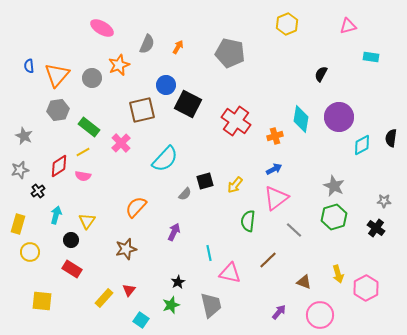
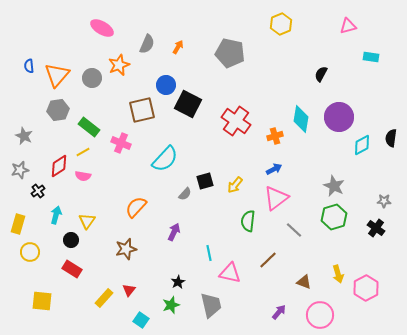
yellow hexagon at (287, 24): moved 6 px left
pink cross at (121, 143): rotated 24 degrees counterclockwise
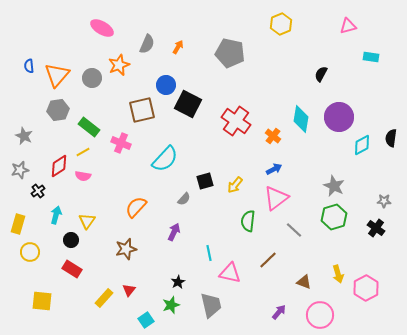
orange cross at (275, 136): moved 2 px left; rotated 35 degrees counterclockwise
gray semicircle at (185, 194): moved 1 px left, 5 px down
cyan square at (141, 320): moved 5 px right; rotated 21 degrees clockwise
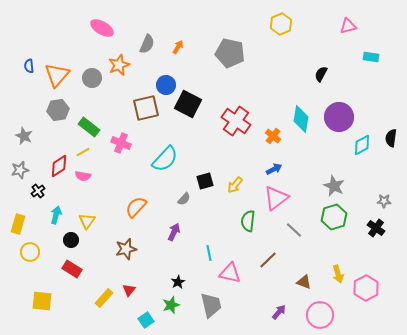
brown square at (142, 110): moved 4 px right, 2 px up
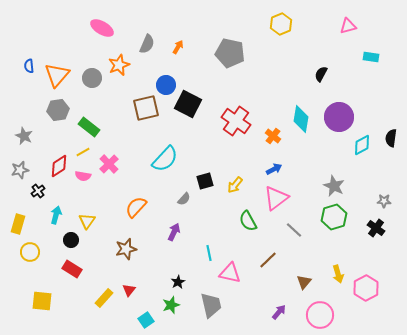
pink cross at (121, 143): moved 12 px left, 21 px down; rotated 24 degrees clockwise
green semicircle at (248, 221): rotated 35 degrees counterclockwise
brown triangle at (304, 282): rotated 49 degrees clockwise
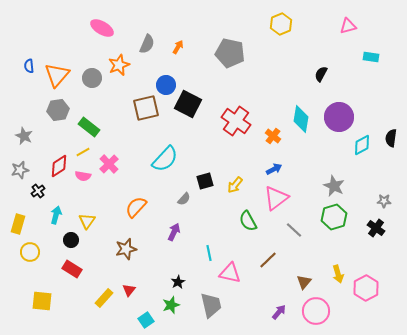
pink circle at (320, 315): moved 4 px left, 4 px up
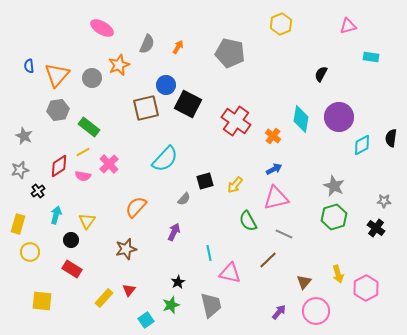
pink triangle at (276, 198): rotated 24 degrees clockwise
gray line at (294, 230): moved 10 px left, 4 px down; rotated 18 degrees counterclockwise
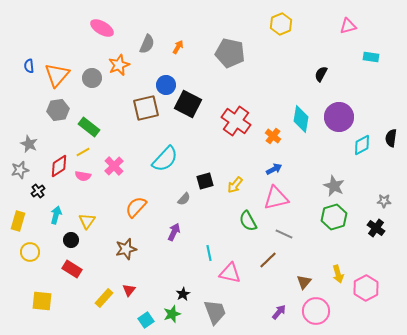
gray star at (24, 136): moved 5 px right, 8 px down
pink cross at (109, 164): moved 5 px right, 2 px down
yellow rectangle at (18, 224): moved 3 px up
black star at (178, 282): moved 5 px right, 12 px down
green star at (171, 305): moved 1 px right, 9 px down
gray trapezoid at (211, 305): moved 4 px right, 7 px down; rotated 8 degrees counterclockwise
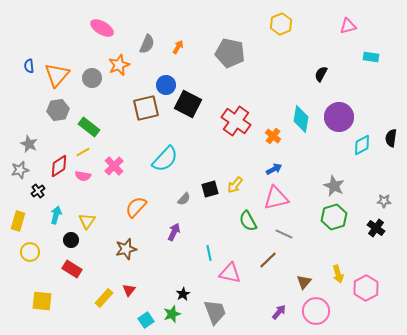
black square at (205, 181): moved 5 px right, 8 px down
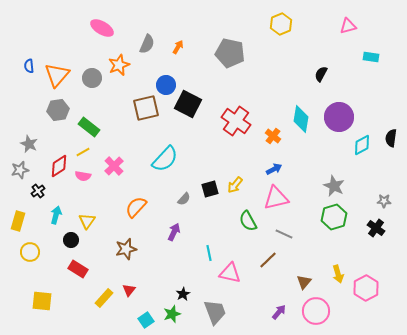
red rectangle at (72, 269): moved 6 px right
